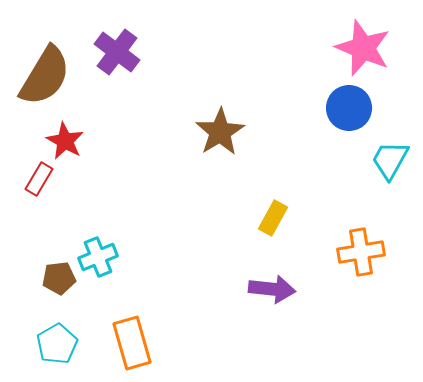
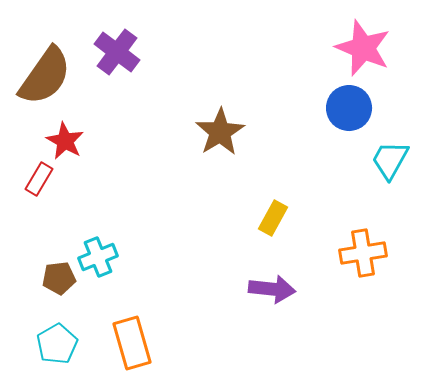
brown semicircle: rotated 4 degrees clockwise
orange cross: moved 2 px right, 1 px down
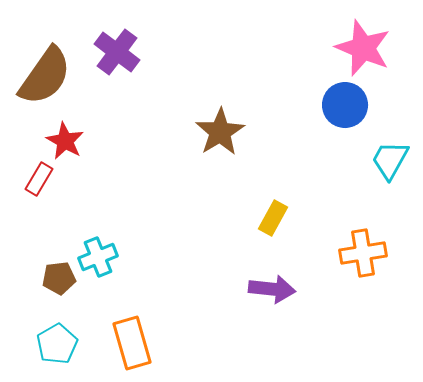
blue circle: moved 4 px left, 3 px up
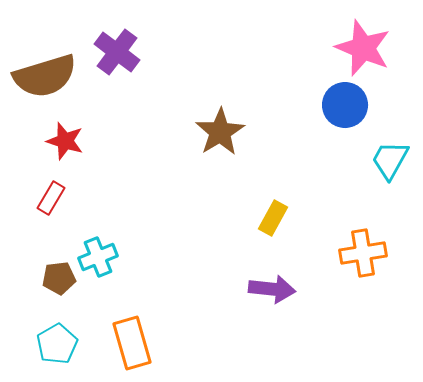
brown semicircle: rotated 38 degrees clockwise
red star: rotated 12 degrees counterclockwise
red rectangle: moved 12 px right, 19 px down
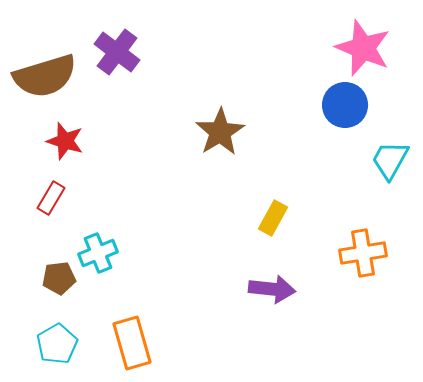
cyan cross: moved 4 px up
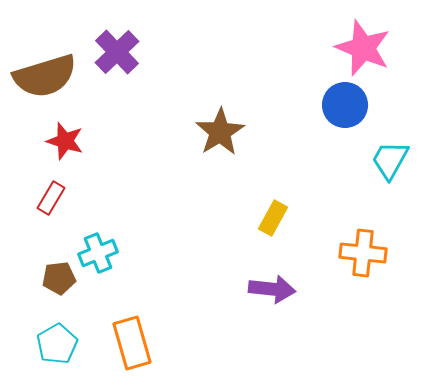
purple cross: rotated 9 degrees clockwise
orange cross: rotated 15 degrees clockwise
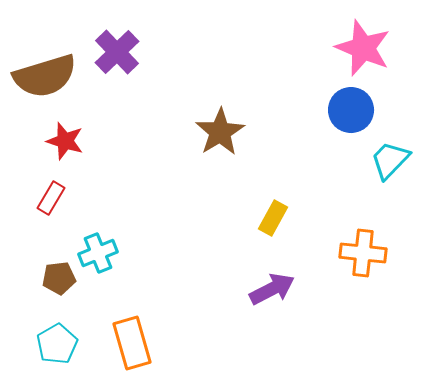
blue circle: moved 6 px right, 5 px down
cyan trapezoid: rotated 15 degrees clockwise
purple arrow: rotated 33 degrees counterclockwise
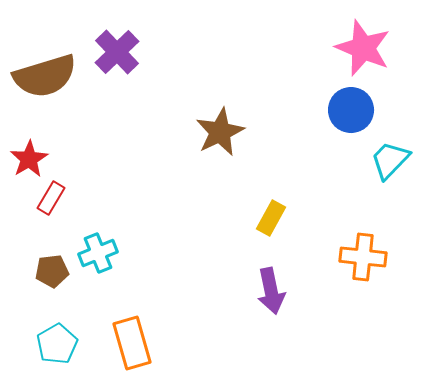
brown star: rotated 6 degrees clockwise
red star: moved 36 px left, 18 px down; rotated 24 degrees clockwise
yellow rectangle: moved 2 px left
orange cross: moved 4 px down
brown pentagon: moved 7 px left, 7 px up
purple arrow: moved 1 px left, 2 px down; rotated 105 degrees clockwise
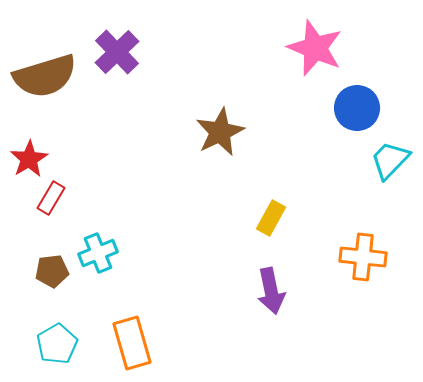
pink star: moved 48 px left
blue circle: moved 6 px right, 2 px up
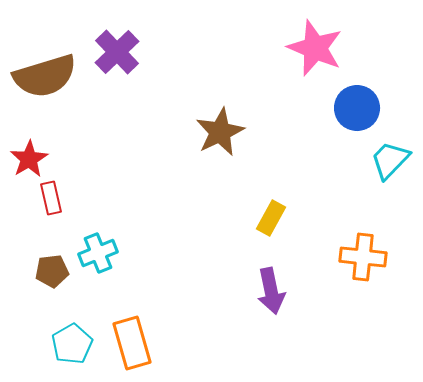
red rectangle: rotated 44 degrees counterclockwise
cyan pentagon: moved 15 px right
